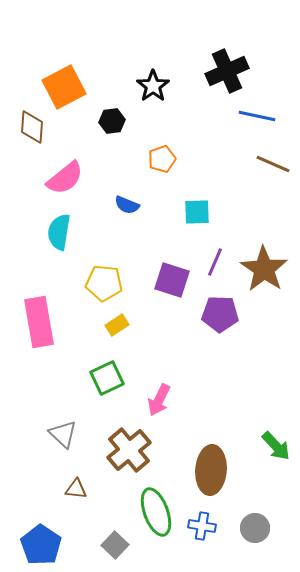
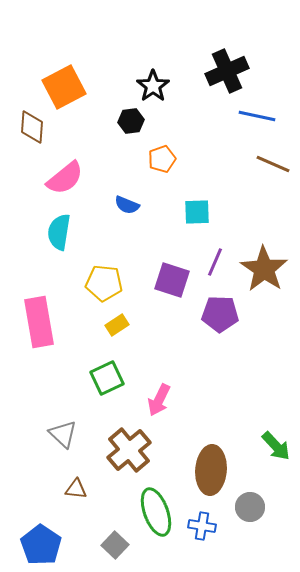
black hexagon: moved 19 px right
gray circle: moved 5 px left, 21 px up
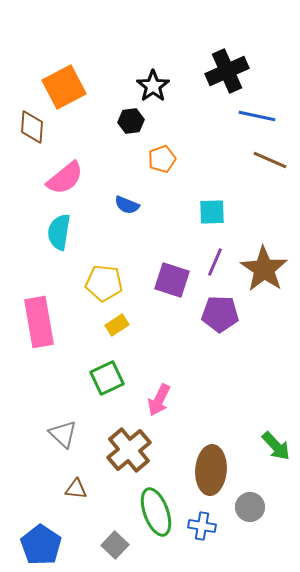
brown line: moved 3 px left, 4 px up
cyan square: moved 15 px right
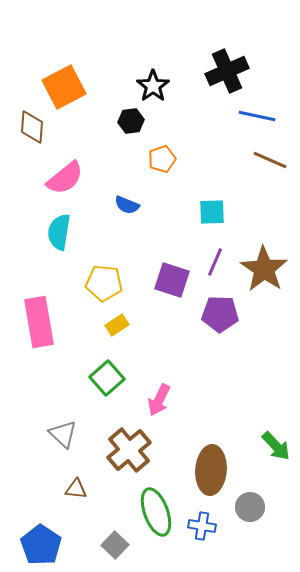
green square: rotated 16 degrees counterclockwise
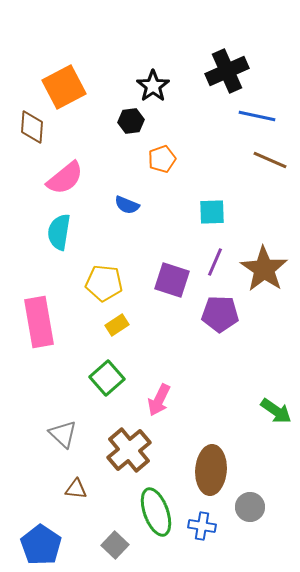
green arrow: moved 35 px up; rotated 12 degrees counterclockwise
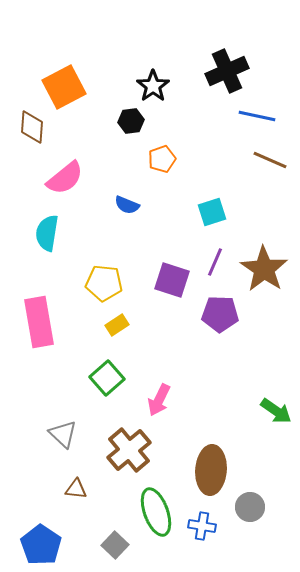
cyan square: rotated 16 degrees counterclockwise
cyan semicircle: moved 12 px left, 1 px down
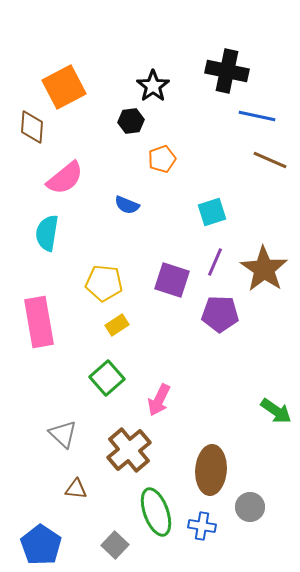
black cross: rotated 36 degrees clockwise
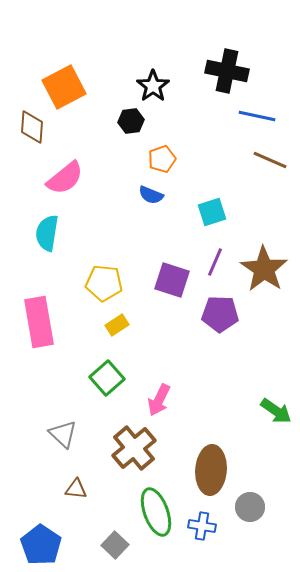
blue semicircle: moved 24 px right, 10 px up
brown cross: moved 5 px right, 2 px up
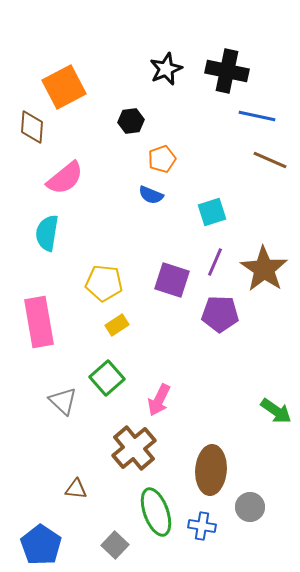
black star: moved 13 px right, 17 px up; rotated 12 degrees clockwise
gray triangle: moved 33 px up
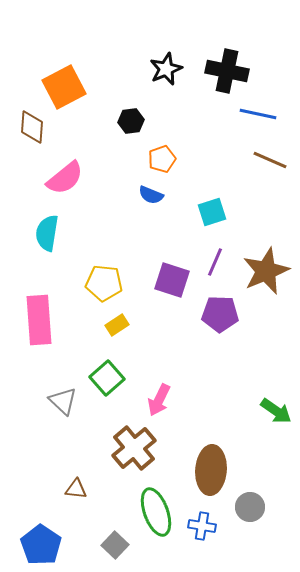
blue line: moved 1 px right, 2 px up
brown star: moved 2 px right, 2 px down; rotated 15 degrees clockwise
pink rectangle: moved 2 px up; rotated 6 degrees clockwise
